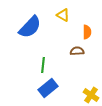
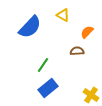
orange semicircle: rotated 136 degrees counterclockwise
green line: rotated 28 degrees clockwise
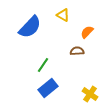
yellow cross: moved 1 px left, 1 px up
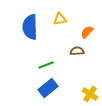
yellow triangle: moved 3 px left, 4 px down; rotated 40 degrees counterclockwise
blue semicircle: rotated 135 degrees clockwise
green line: moved 3 px right; rotated 35 degrees clockwise
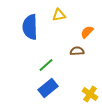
yellow triangle: moved 1 px left, 4 px up
green line: rotated 21 degrees counterclockwise
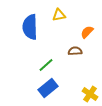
brown semicircle: moved 2 px left
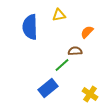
green line: moved 16 px right
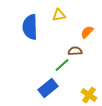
yellow cross: moved 1 px left, 1 px down
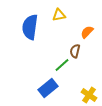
blue semicircle: rotated 10 degrees clockwise
brown semicircle: rotated 72 degrees counterclockwise
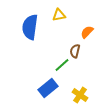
yellow cross: moved 9 px left
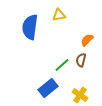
orange semicircle: moved 8 px down
brown semicircle: moved 6 px right, 9 px down
